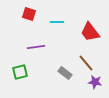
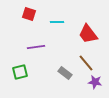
red trapezoid: moved 2 px left, 2 px down
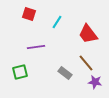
cyan line: rotated 56 degrees counterclockwise
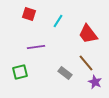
cyan line: moved 1 px right, 1 px up
purple star: rotated 16 degrees clockwise
